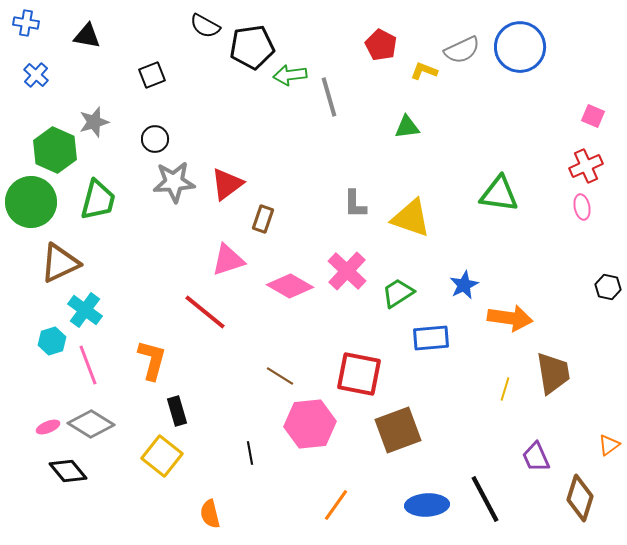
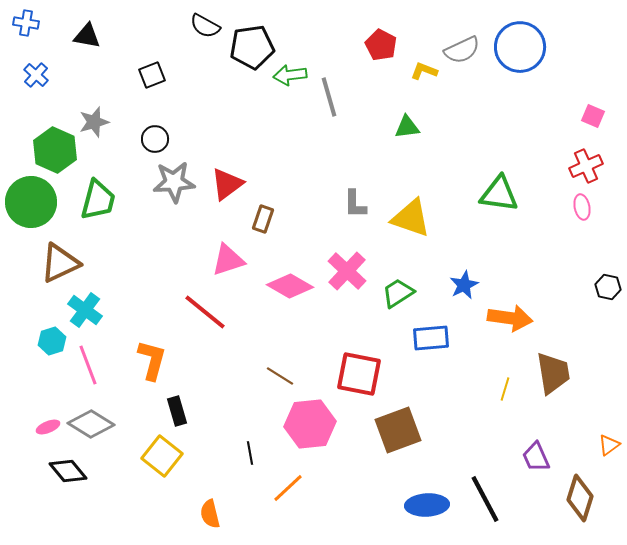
orange line at (336, 505): moved 48 px left, 17 px up; rotated 12 degrees clockwise
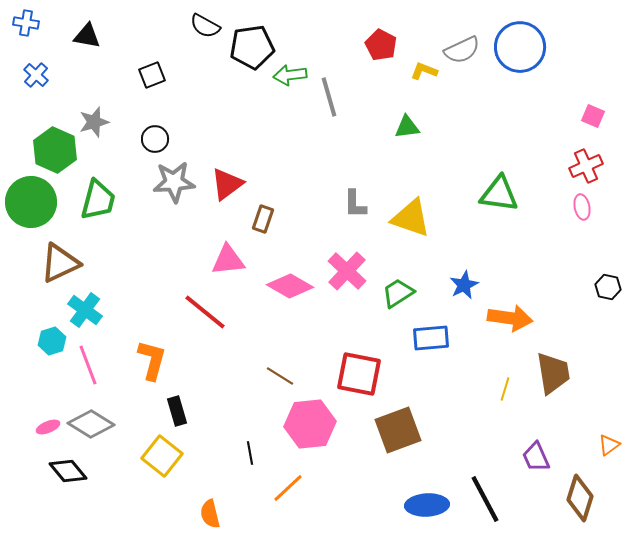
pink triangle at (228, 260): rotated 12 degrees clockwise
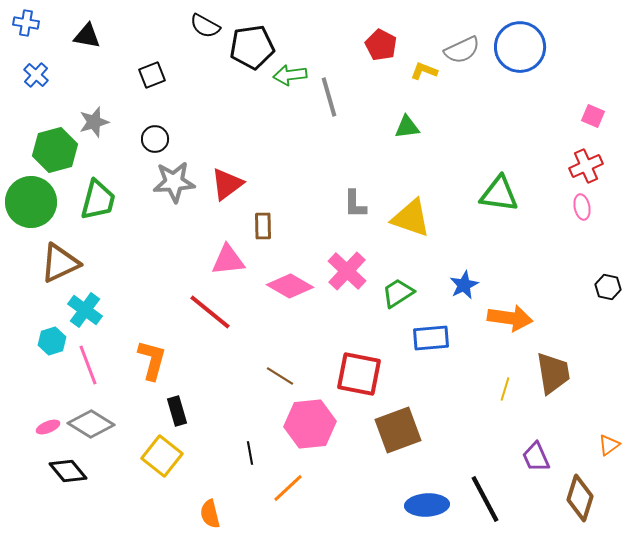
green hexagon at (55, 150): rotated 21 degrees clockwise
brown rectangle at (263, 219): moved 7 px down; rotated 20 degrees counterclockwise
red line at (205, 312): moved 5 px right
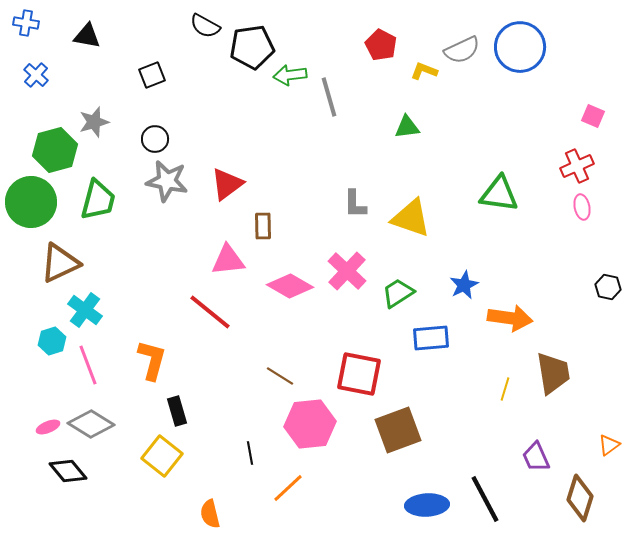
red cross at (586, 166): moved 9 px left
gray star at (174, 182): moved 7 px left, 1 px up; rotated 15 degrees clockwise
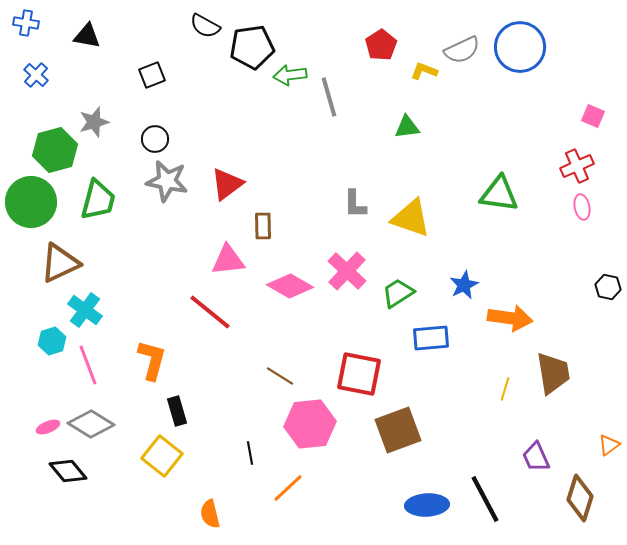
red pentagon at (381, 45): rotated 12 degrees clockwise
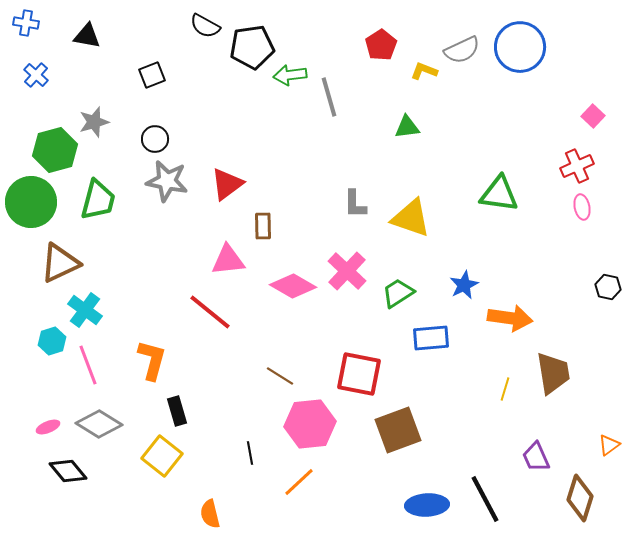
pink square at (593, 116): rotated 20 degrees clockwise
pink diamond at (290, 286): moved 3 px right
gray diamond at (91, 424): moved 8 px right
orange line at (288, 488): moved 11 px right, 6 px up
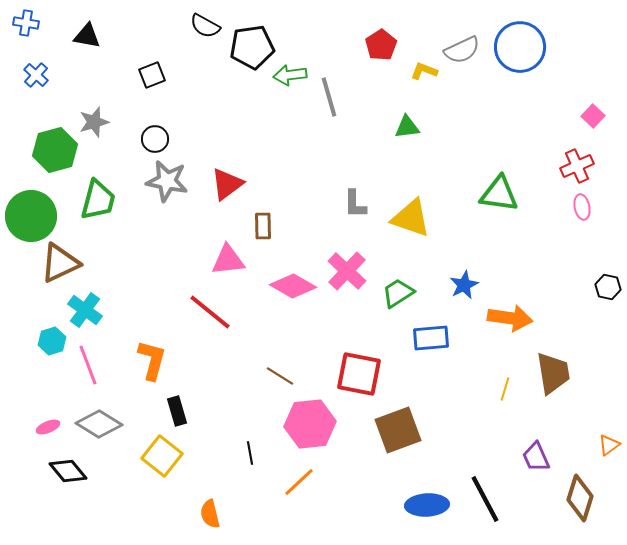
green circle at (31, 202): moved 14 px down
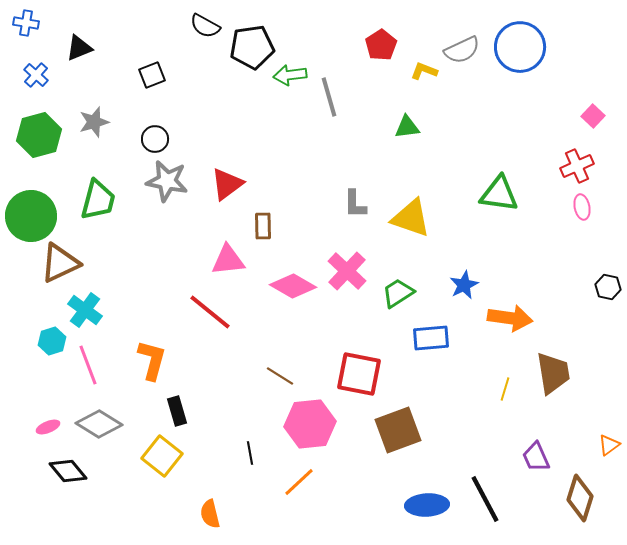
black triangle at (87, 36): moved 8 px left, 12 px down; rotated 32 degrees counterclockwise
green hexagon at (55, 150): moved 16 px left, 15 px up
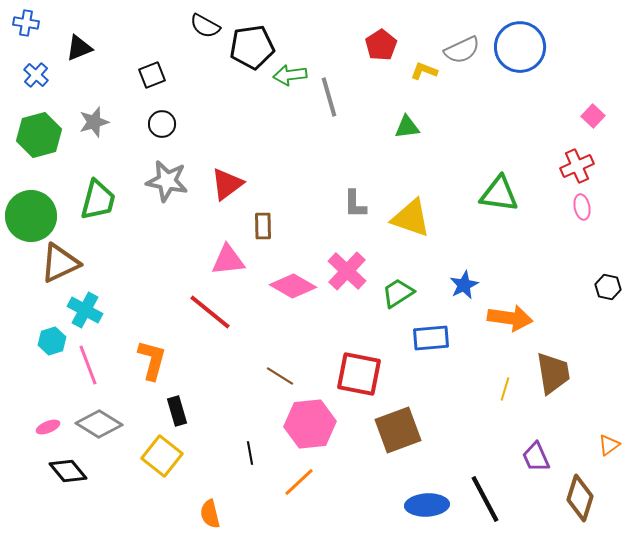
black circle at (155, 139): moved 7 px right, 15 px up
cyan cross at (85, 310): rotated 8 degrees counterclockwise
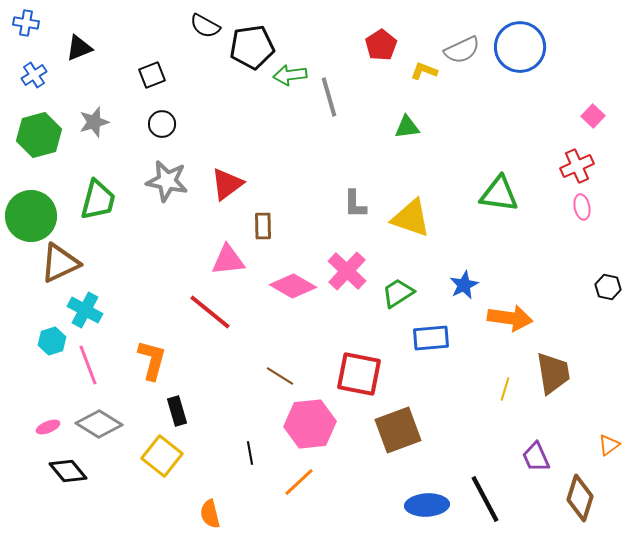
blue cross at (36, 75): moved 2 px left; rotated 15 degrees clockwise
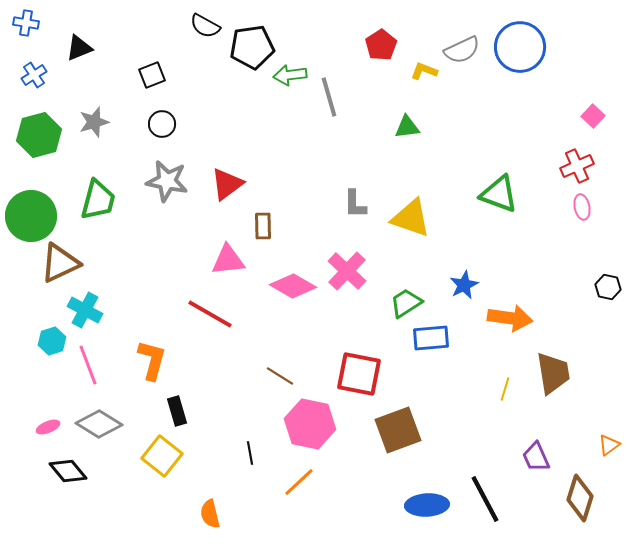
green triangle at (499, 194): rotated 12 degrees clockwise
green trapezoid at (398, 293): moved 8 px right, 10 px down
red line at (210, 312): moved 2 px down; rotated 9 degrees counterclockwise
pink hexagon at (310, 424): rotated 18 degrees clockwise
